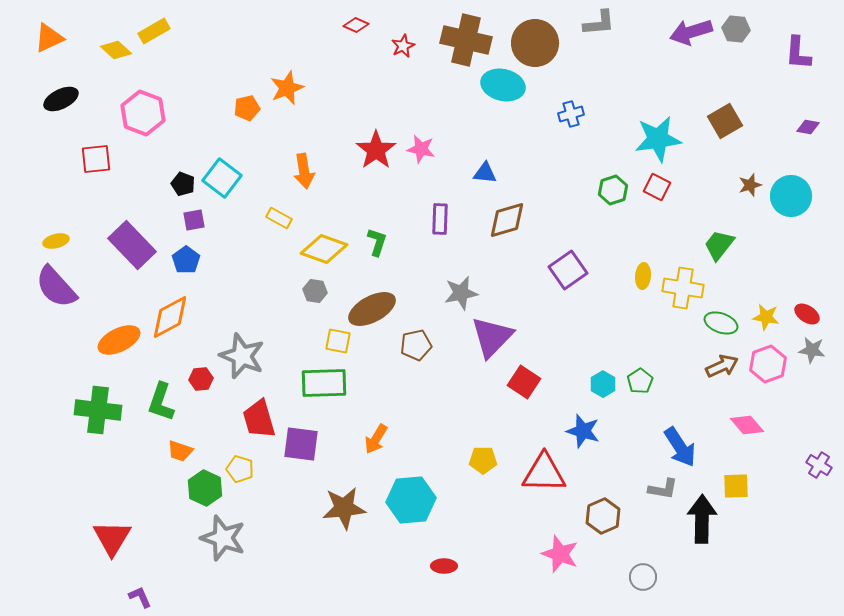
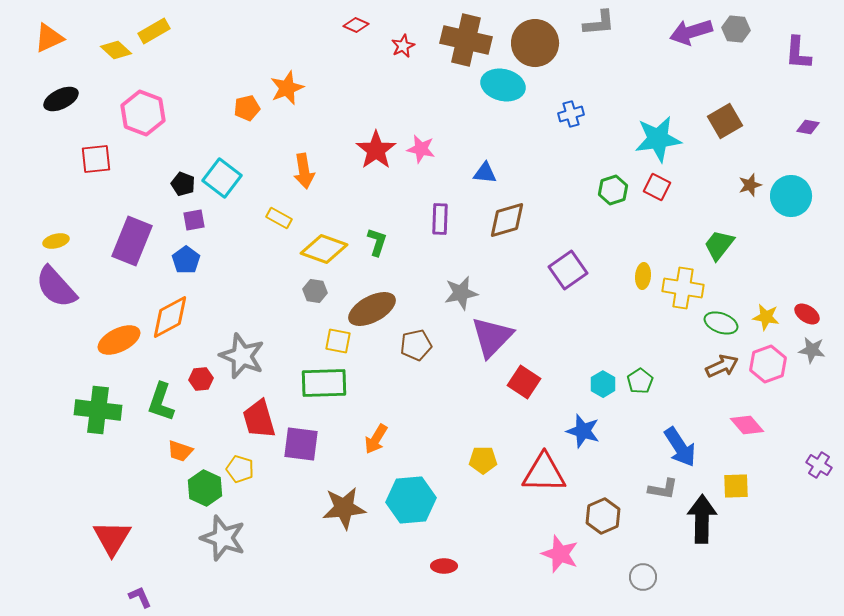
purple rectangle at (132, 245): moved 4 px up; rotated 66 degrees clockwise
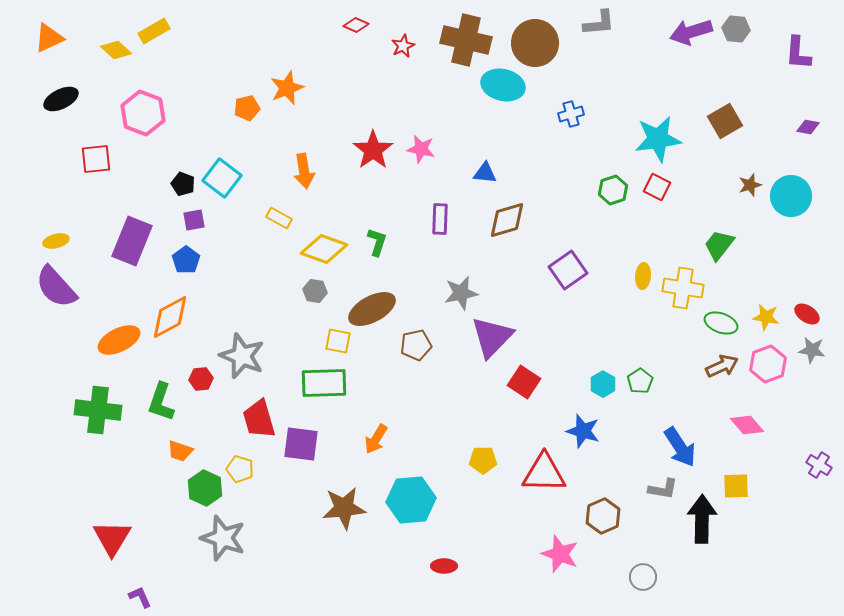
red star at (376, 150): moved 3 px left
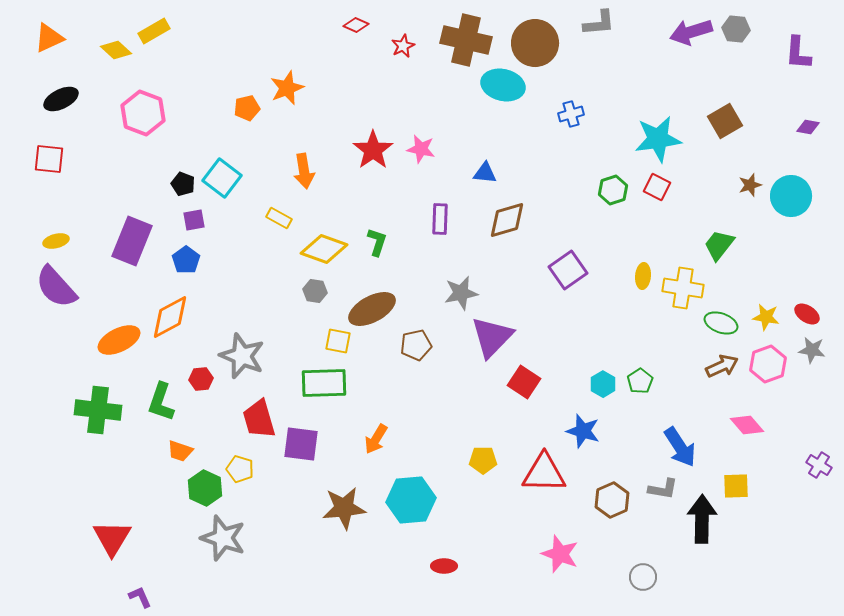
red square at (96, 159): moved 47 px left; rotated 12 degrees clockwise
brown hexagon at (603, 516): moved 9 px right, 16 px up
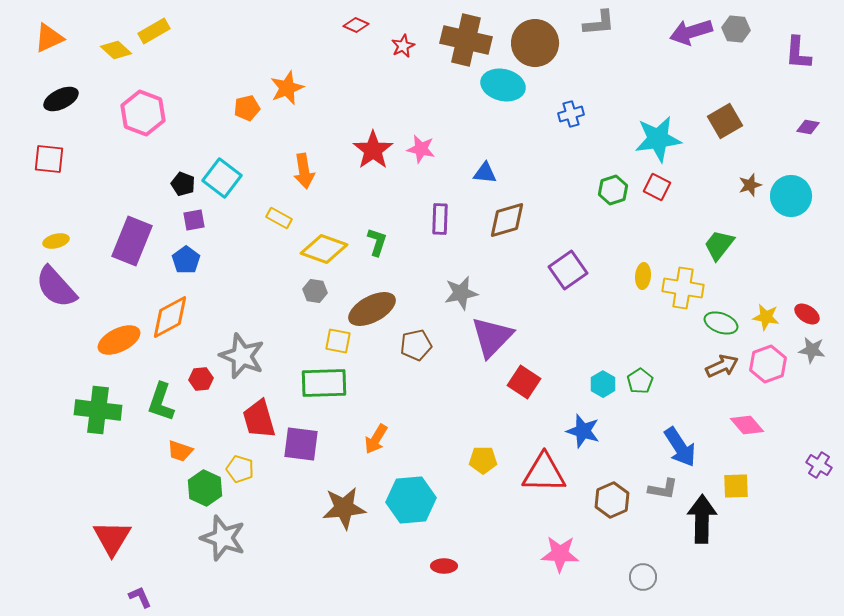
pink star at (560, 554): rotated 18 degrees counterclockwise
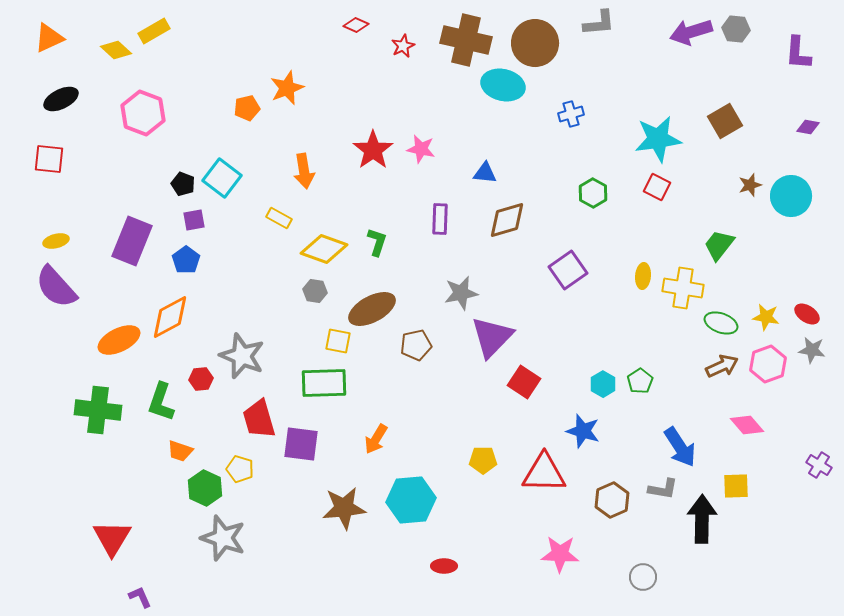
green hexagon at (613, 190): moved 20 px left, 3 px down; rotated 12 degrees counterclockwise
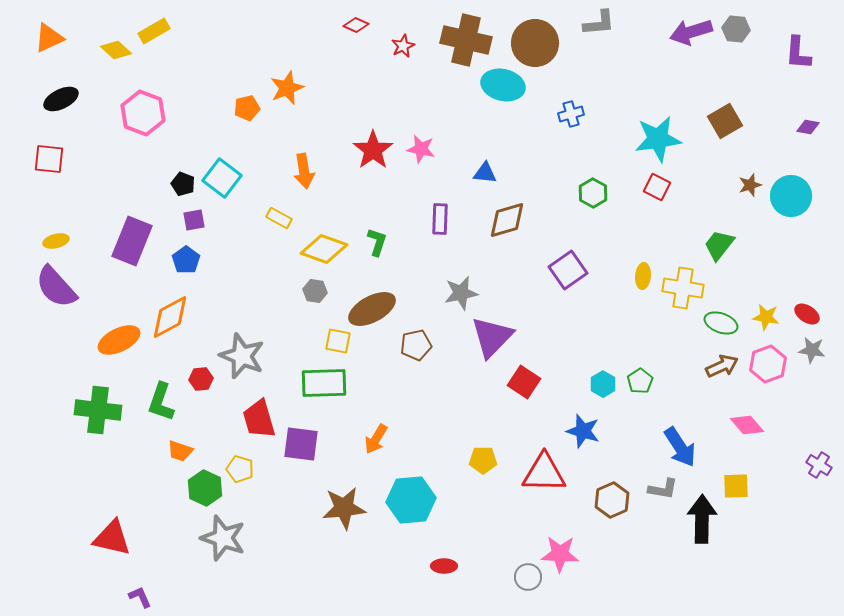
red triangle at (112, 538): rotated 48 degrees counterclockwise
gray circle at (643, 577): moved 115 px left
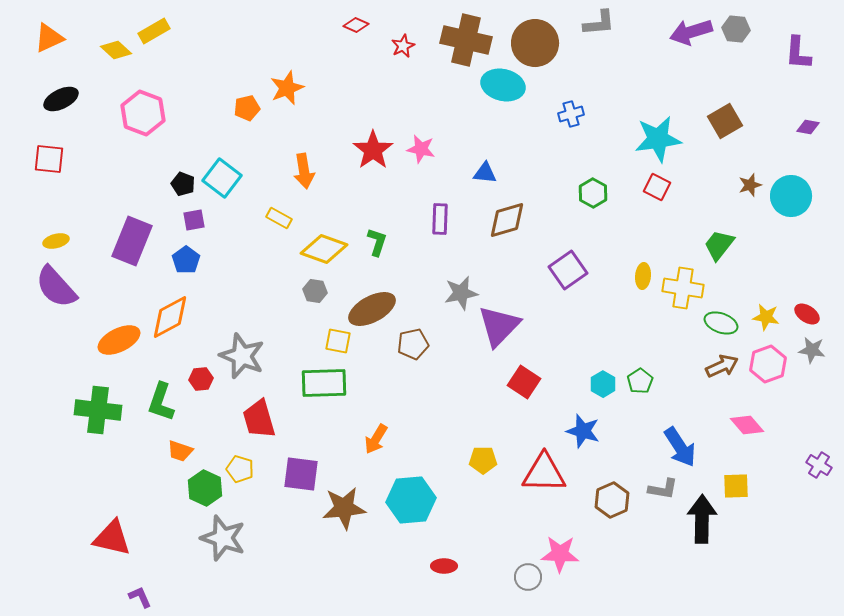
purple triangle at (492, 337): moved 7 px right, 11 px up
brown pentagon at (416, 345): moved 3 px left, 1 px up
purple square at (301, 444): moved 30 px down
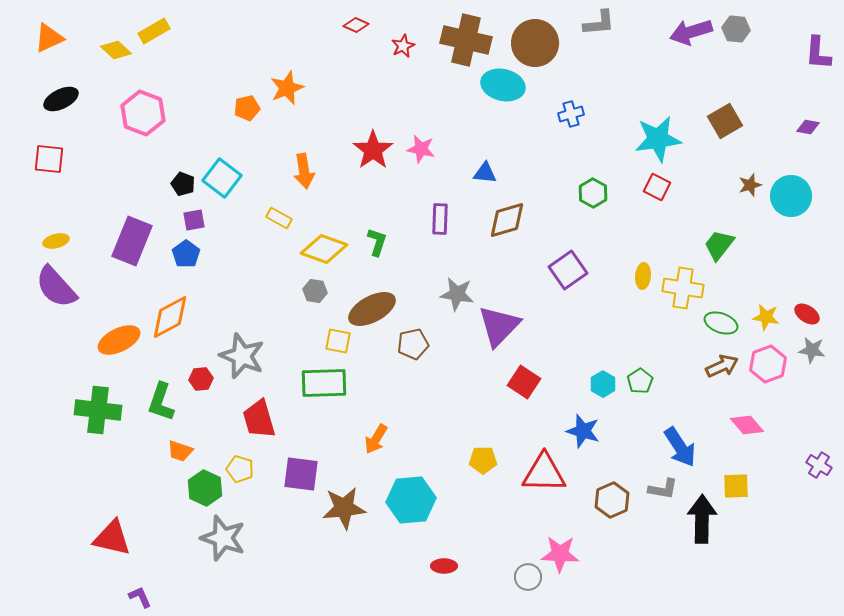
purple L-shape at (798, 53): moved 20 px right
blue pentagon at (186, 260): moved 6 px up
gray star at (461, 293): moved 4 px left, 1 px down; rotated 20 degrees clockwise
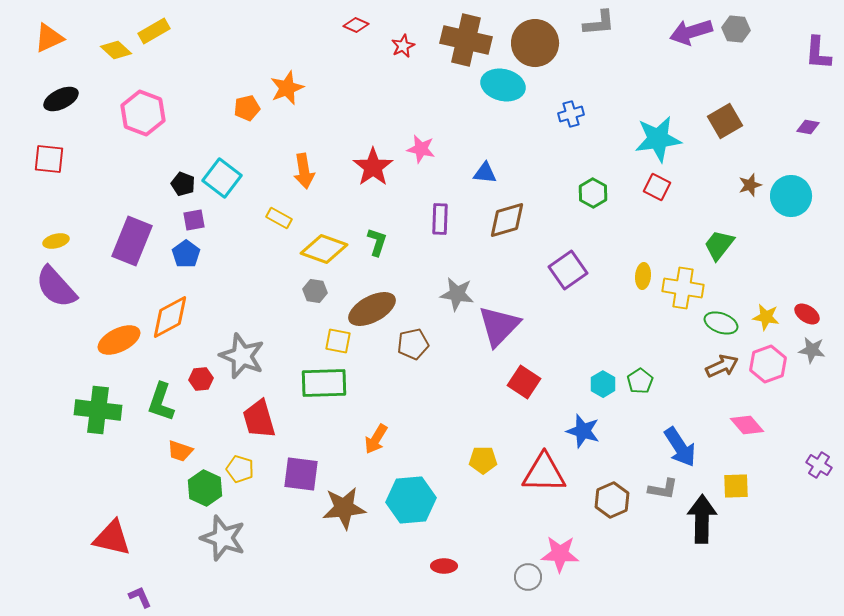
red star at (373, 150): moved 17 px down
